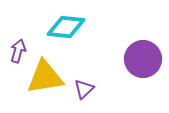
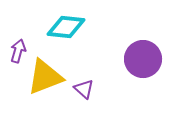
yellow triangle: rotated 12 degrees counterclockwise
purple triangle: rotated 35 degrees counterclockwise
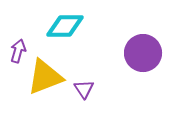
cyan diamond: moved 1 px left, 1 px up; rotated 6 degrees counterclockwise
purple circle: moved 6 px up
purple triangle: rotated 15 degrees clockwise
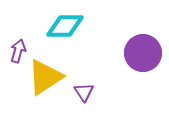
yellow triangle: rotated 12 degrees counterclockwise
purple triangle: moved 3 px down
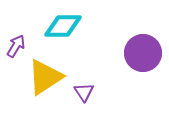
cyan diamond: moved 2 px left
purple arrow: moved 2 px left, 5 px up; rotated 15 degrees clockwise
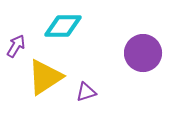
purple triangle: moved 2 px right; rotated 45 degrees clockwise
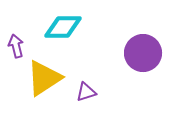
cyan diamond: moved 1 px down
purple arrow: rotated 45 degrees counterclockwise
yellow triangle: moved 1 px left, 1 px down
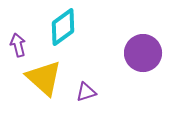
cyan diamond: rotated 36 degrees counterclockwise
purple arrow: moved 2 px right, 1 px up
yellow triangle: rotated 45 degrees counterclockwise
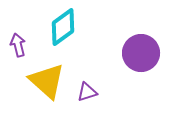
purple circle: moved 2 px left
yellow triangle: moved 3 px right, 3 px down
purple triangle: moved 1 px right
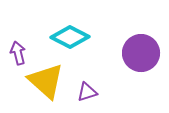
cyan diamond: moved 7 px right, 10 px down; rotated 63 degrees clockwise
purple arrow: moved 8 px down
yellow triangle: moved 1 px left
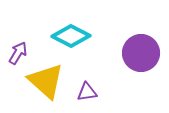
cyan diamond: moved 1 px right, 1 px up
purple arrow: rotated 45 degrees clockwise
purple triangle: rotated 10 degrees clockwise
